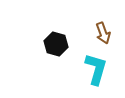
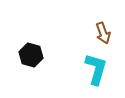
black hexagon: moved 25 px left, 11 px down
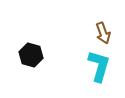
cyan L-shape: moved 3 px right, 3 px up
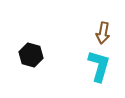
brown arrow: rotated 30 degrees clockwise
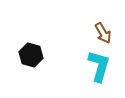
brown arrow: rotated 40 degrees counterclockwise
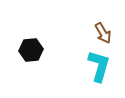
black hexagon: moved 5 px up; rotated 20 degrees counterclockwise
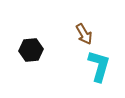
brown arrow: moved 19 px left, 1 px down
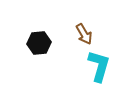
black hexagon: moved 8 px right, 7 px up
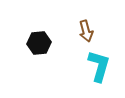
brown arrow: moved 2 px right, 3 px up; rotated 15 degrees clockwise
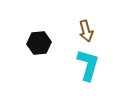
cyan L-shape: moved 11 px left, 1 px up
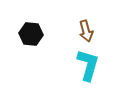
black hexagon: moved 8 px left, 9 px up; rotated 10 degrees clockwise
